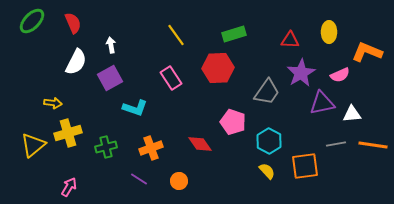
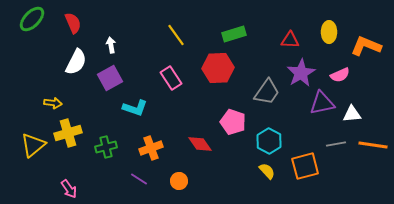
green ellipse: moved 2 px up
orange L-shape: moved 1 px left, 6 px up
orange square: rotated 8 degrees counterclockwise
pink arrow: moved 2 px down; rotated 114 degrees clockwise
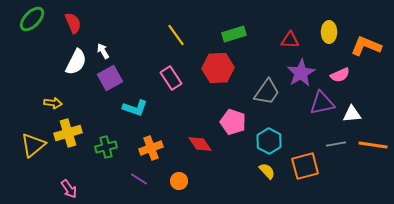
white arrow: moved 8 px left, 6 px down; rotated 21 degrees counterclockwise
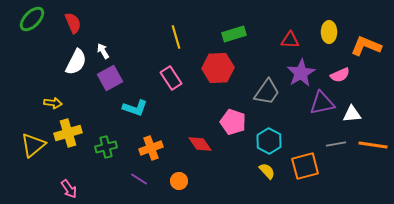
yellow line: moved 2 px down; rotated 20 degrees clockwise
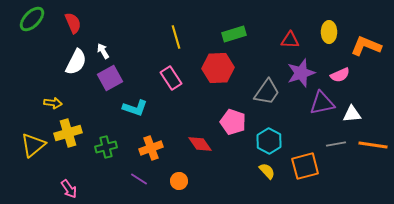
purple star: rotated 12 degrees clockwise
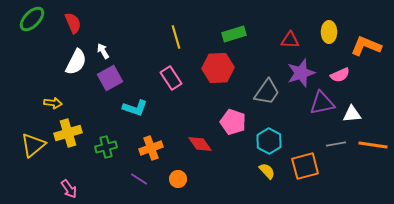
orange circle: moved 1 px left, 2 px up
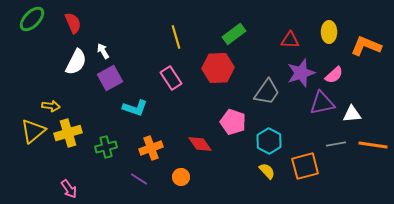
green rectangle: rotated 20 degrees counterclockwise
pink semicircle: moved 6 px left; rotated 18 degrees counterclockwise
yellow arrow: moved 2 px left, 3 px down
yellow triangle: moved 14 px up
orange circle: moved 3 px right, 2 px up
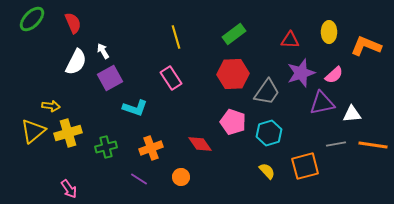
red hexagon: moved 15 px right, 6 px down
cyan hexagon: moved 8 px up; rotated 15 degrees clockwise
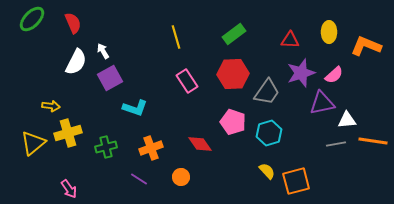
pink rectangle: moved 16 px right, 3 px down
white triangle: moved 5 px left, 6 px down
yellow triangle: moved 12 px down
orange line: moved 4 px up
orange square: moved 9 px left, 15 px down
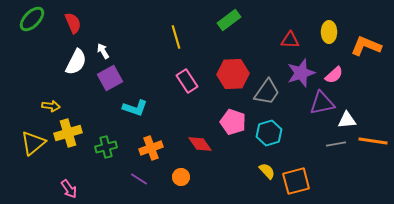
green rectangle: moved 5 px left, 14 px up
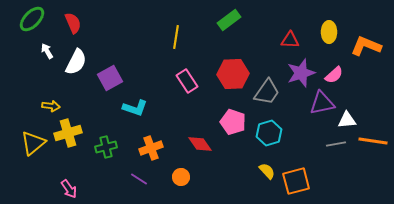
yellow line: rotated 25 degrees clockwise
white arrow: moved 56 px left
